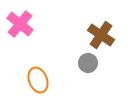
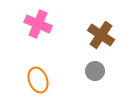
pink cross: moved 18 px right; rotated 16 degrees counterclockwise
gray circle: moved 7 px right, 8 px down
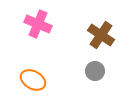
orange ellipse: moved 5 px left; rotated 40 degrees counterclockwise
